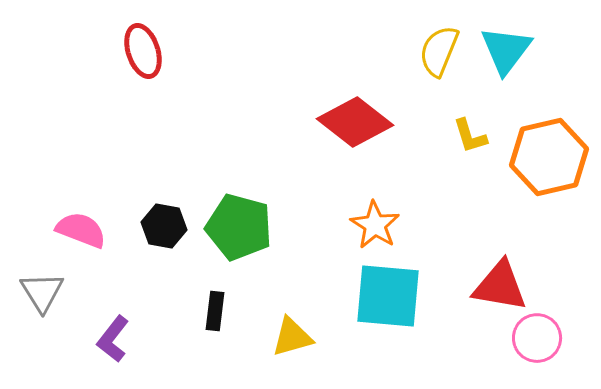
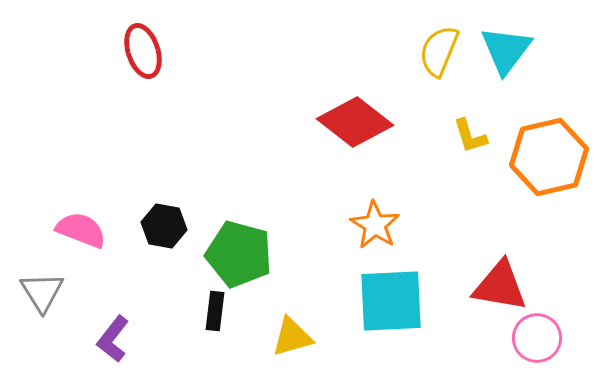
green pentagon: moved 27 px down
cyan square: moved 3 px right, 5 px down; rotated 8 degrees counterclockwise
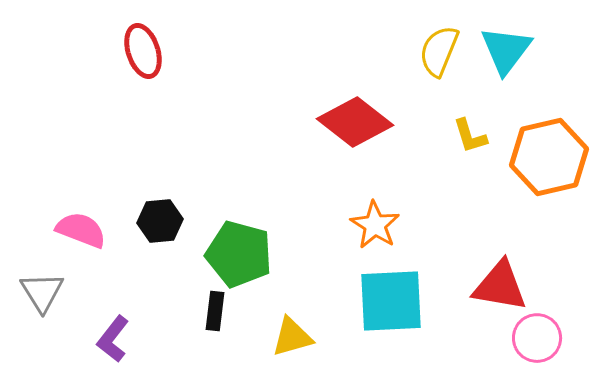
black hexagon: moved 4 px left, 5 px up; rotated 15 degrees counterclockwise
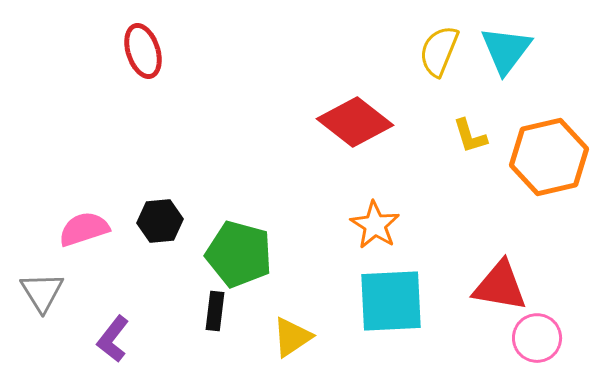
pink semicircle: moved 3 px right, 1 px up; rotated 39 degrees counterclockwise
yellow triangle: rotated 18 degrees counterclockwise
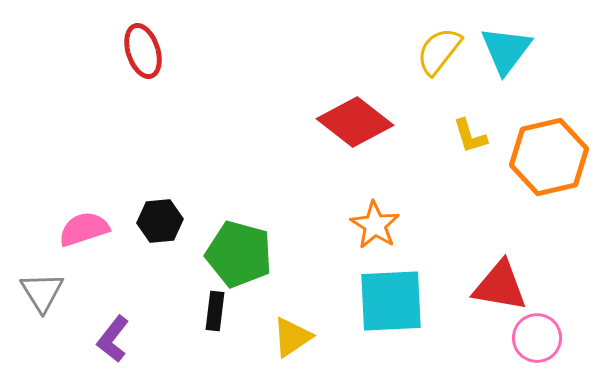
yellow semicircle: rotated 16 degrees clockwise
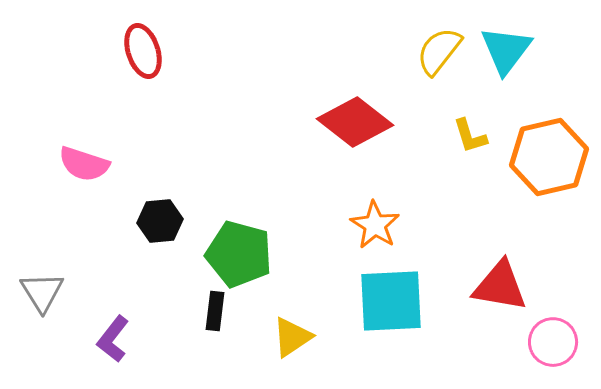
pink semicircle: moved 65 px up; rotated 144 degrees counterclockwise
pink circle: moved 16 px right, 4 px down
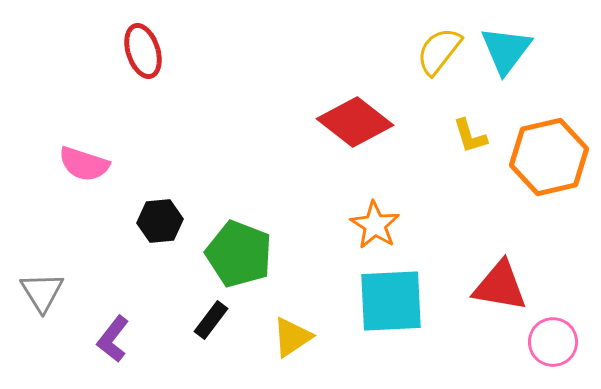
green pentagon: rotated 6 degrees clockwise
black rectangle: moved 4 px left, 9 px down; rotated 30 degrees clockwise
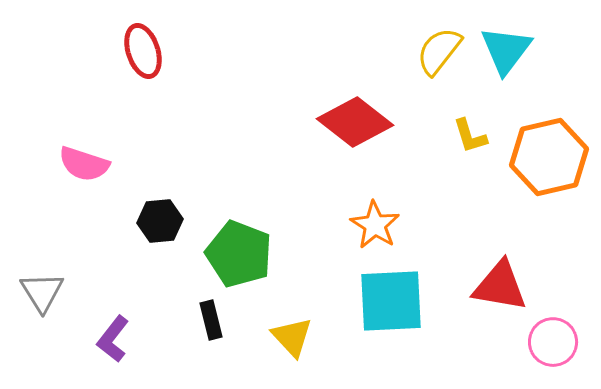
black rectangle: rotated 51 degrees counterclockwise
yellow triangle: rotated 39 degrees counterclockwise
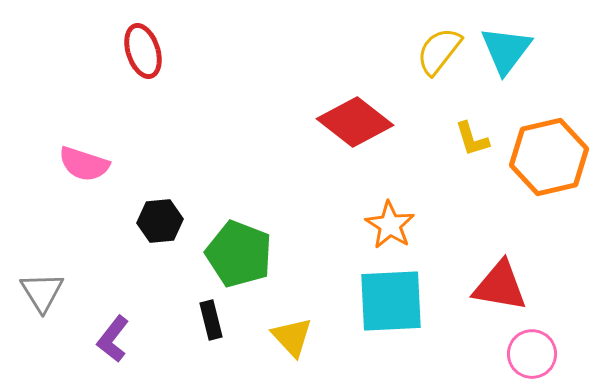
yellow L-shape: moved 2 px right, 3 px down
orange star: moved 15 px right
pink circle: moved 21 px left, 12 px down
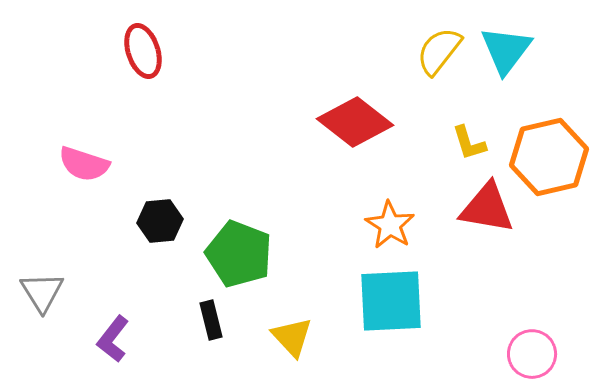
yellow L-shape: moved 3 px left, 4 px down
red triangle: moved 13 px left, 78 px up
